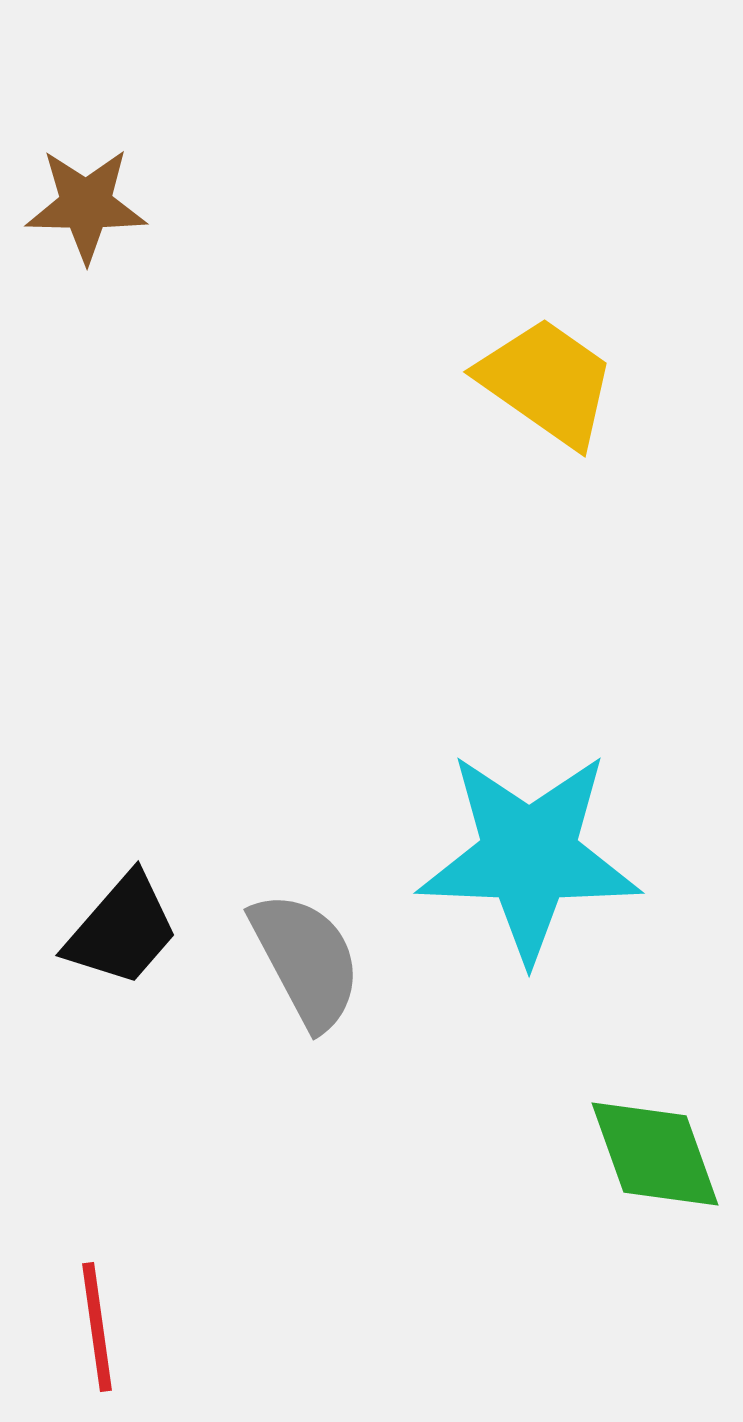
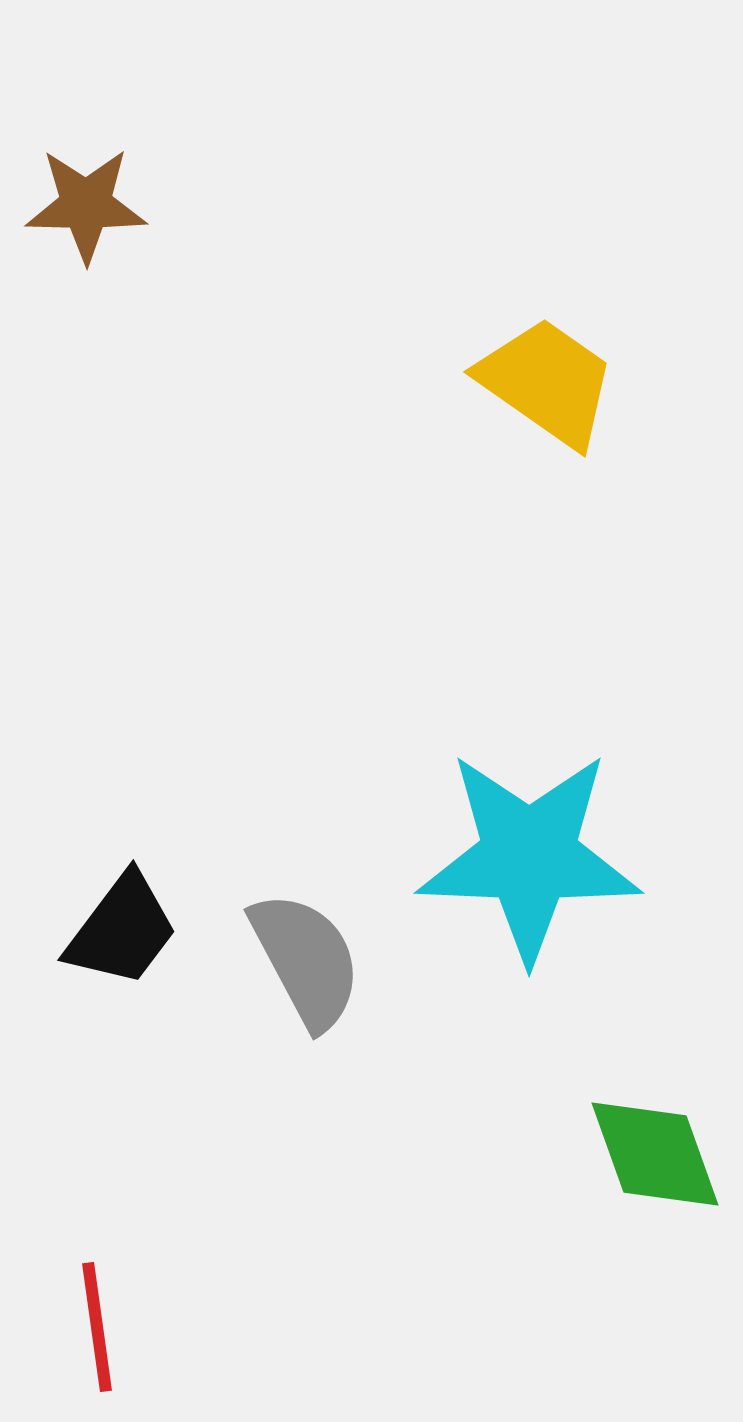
black trapezoid: rotated 4 degrees counterclockwise
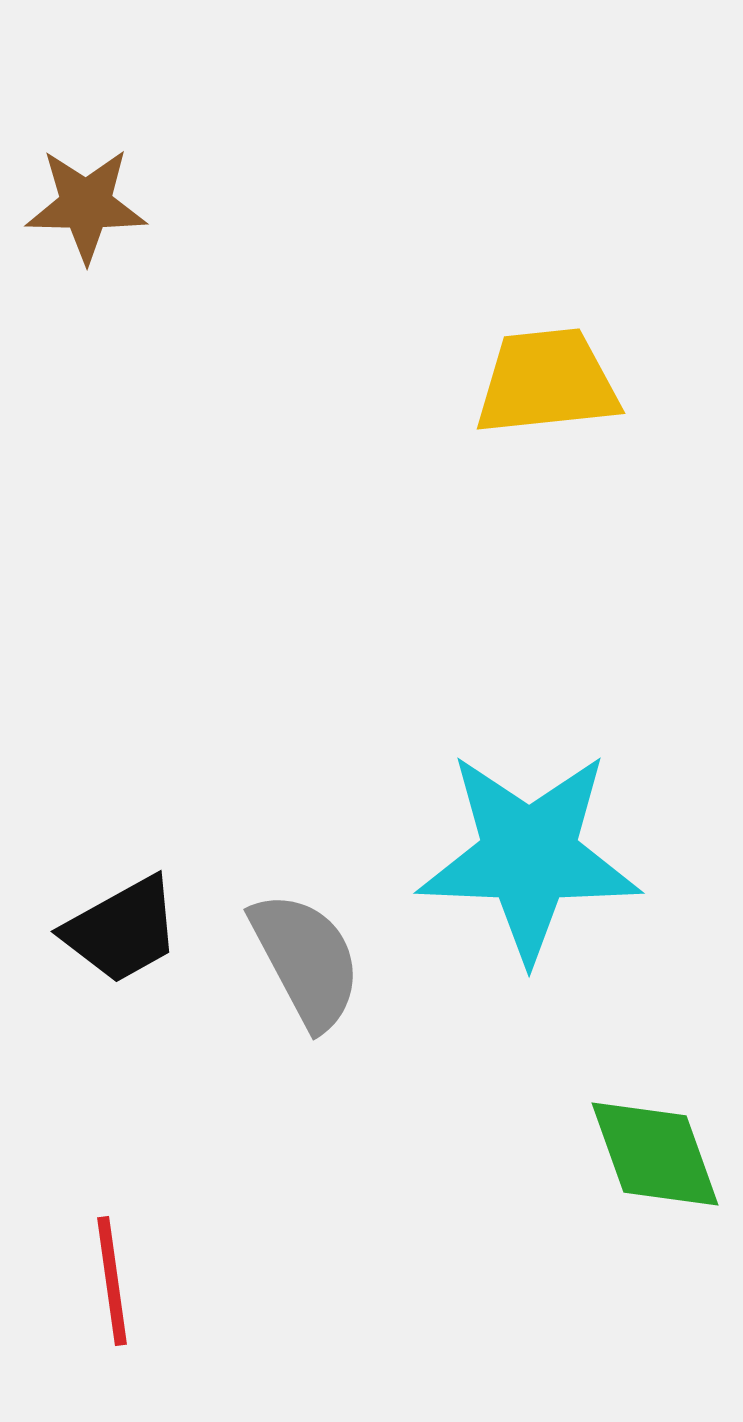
yellow trapezoid: rotated 41 degrees counterclockwise
black trapezoid: rotated 24 degrees clockwise
red line: moved 15 px right, 46 px up
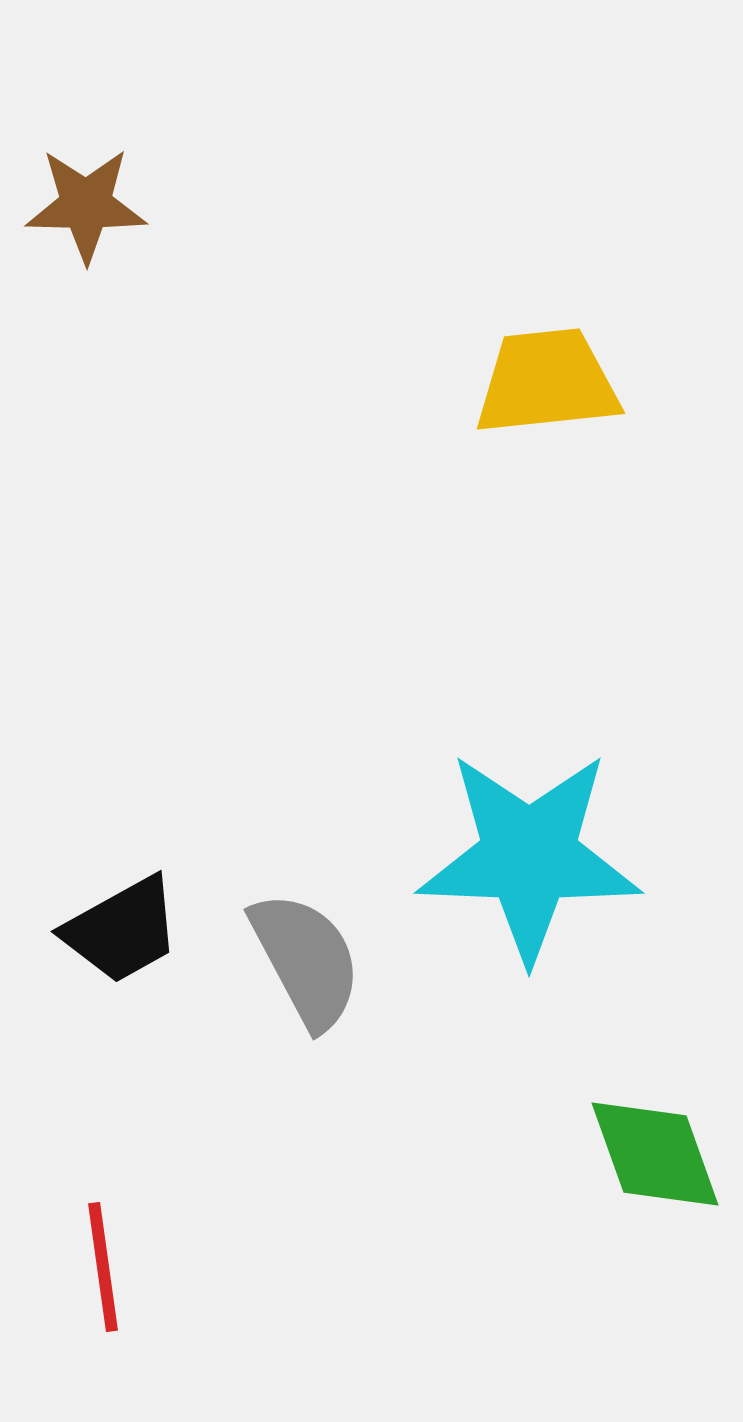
red line: moved 9 px left, 14 px up
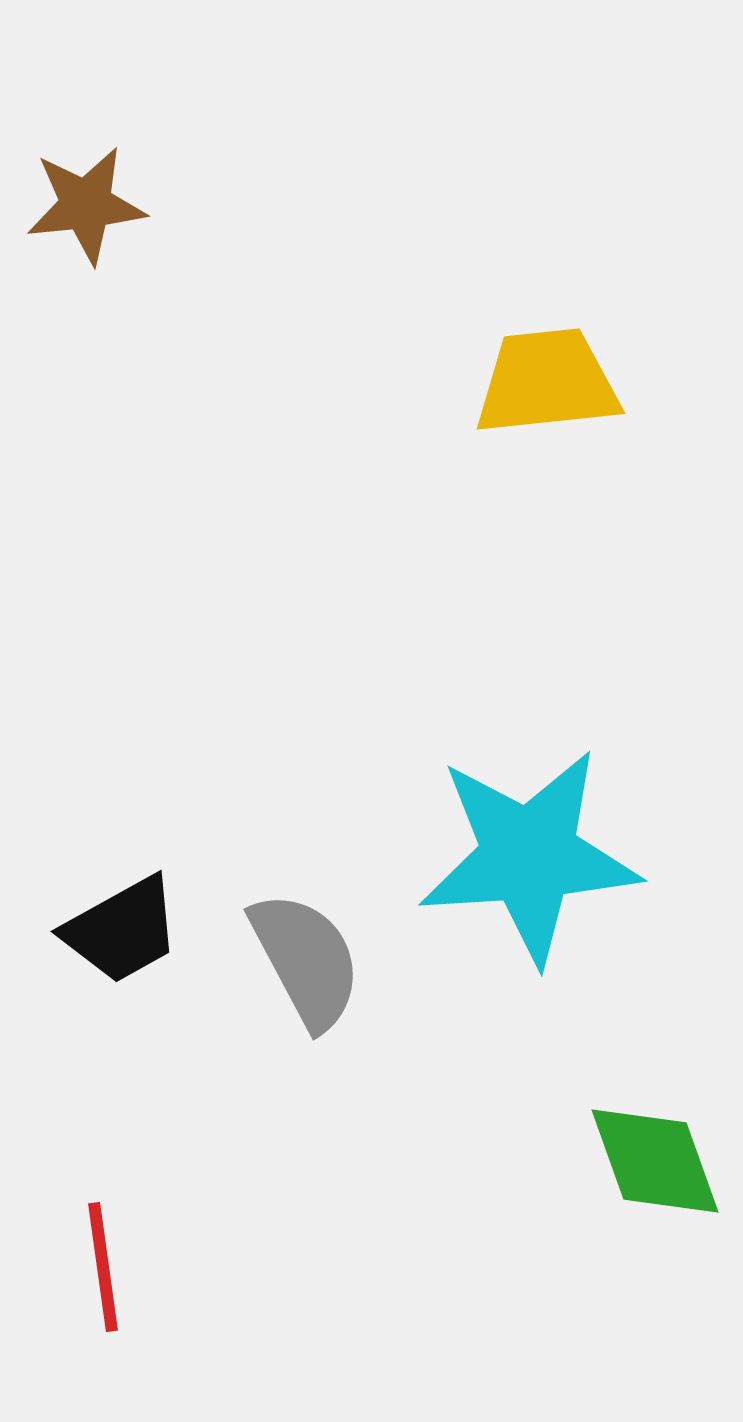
brown star: rotated 7 degrees counterclockwise
cyan star: rotated 6 degrees counterclockwise
green diamond: moved 7 px down
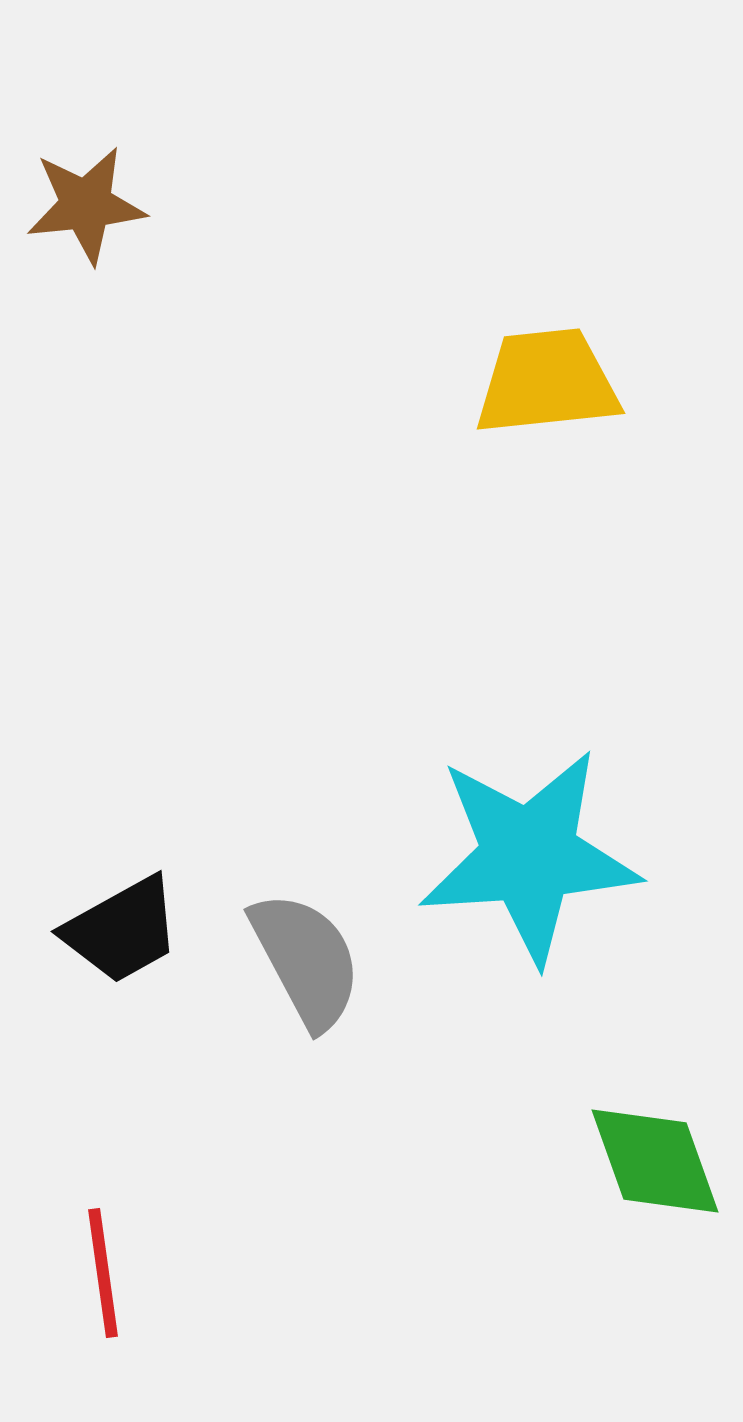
red line: moved 6 px down
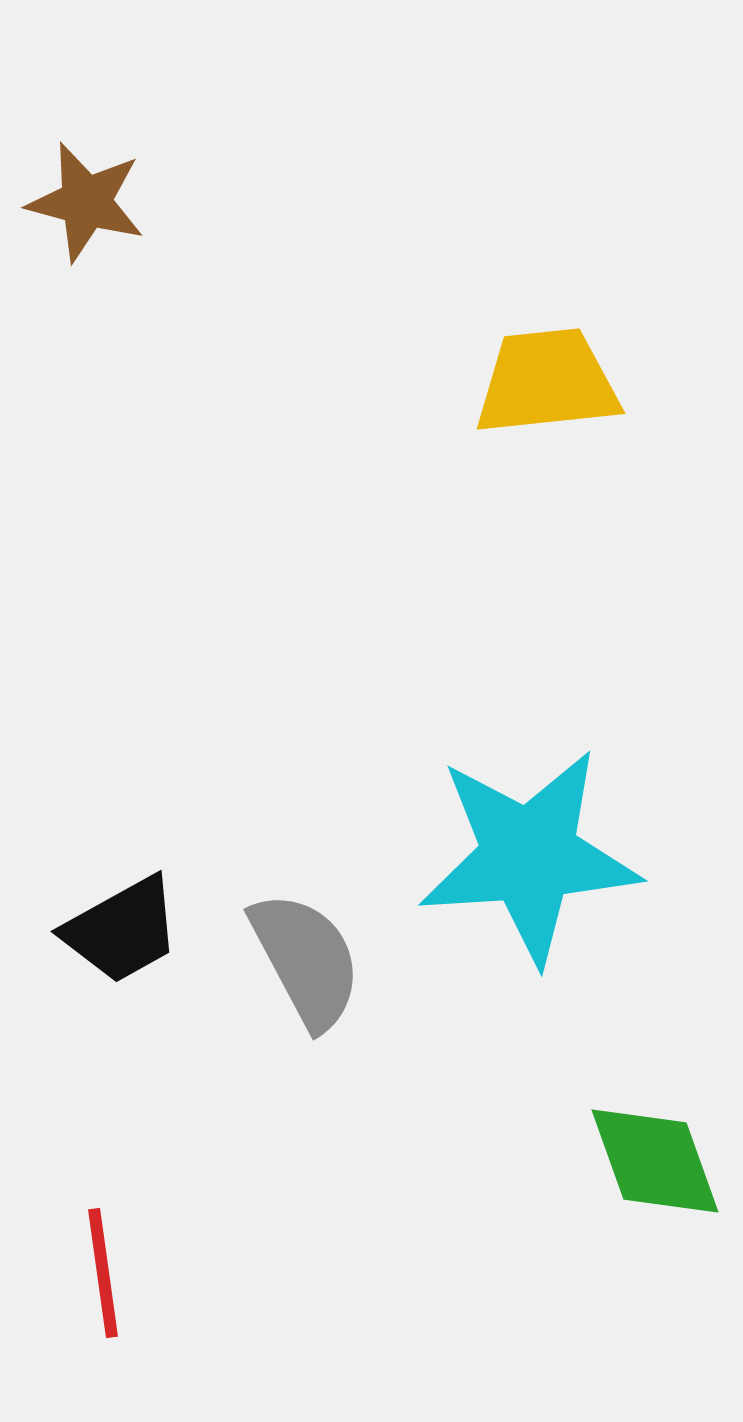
brown star: moved 3 px up; rotated 21 degrees clockwise
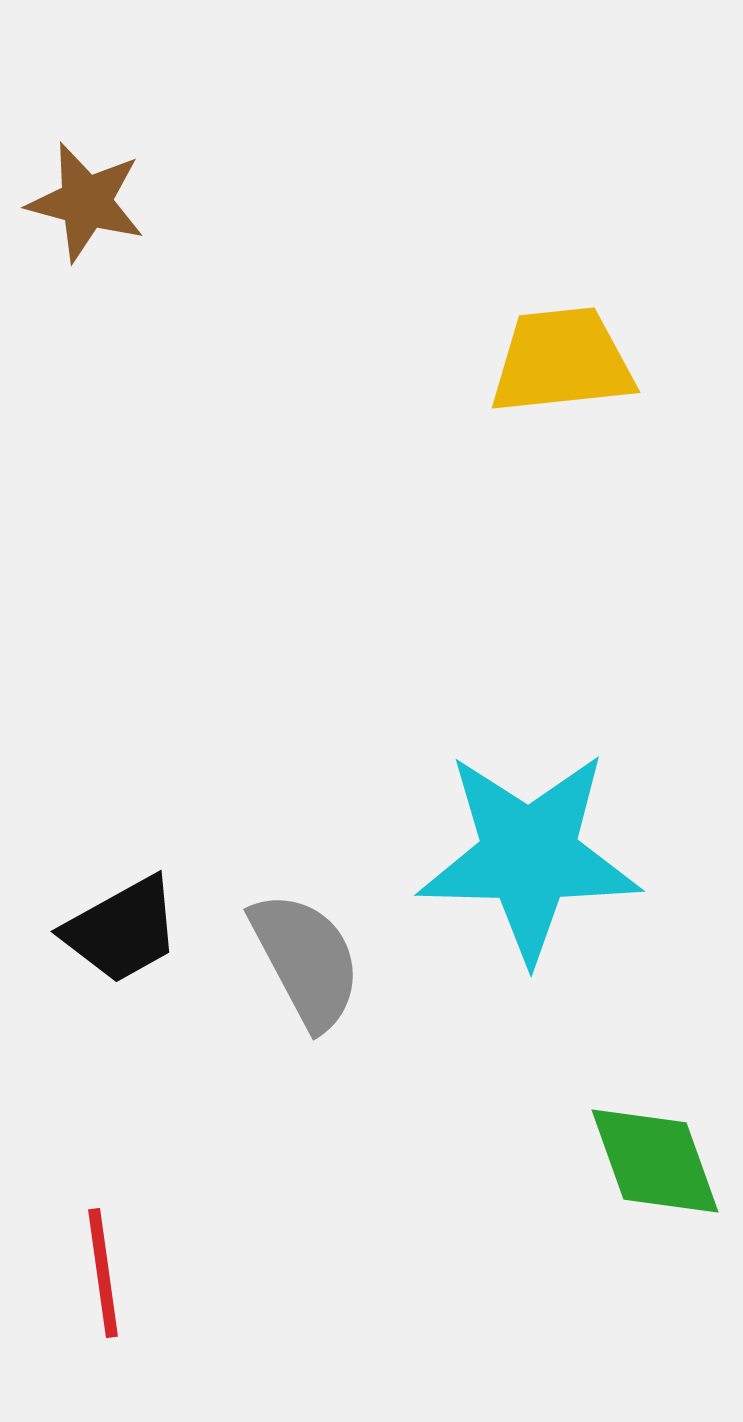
yellow trapezoid: moved 15 px right, 21 px up
cyan star: rotated 5 degrees clockwise
